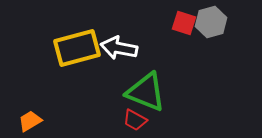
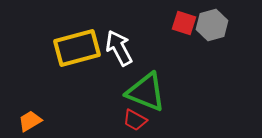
gray hexagon: moved 1 px right, 3 px down
white arrow: rotated 51 degrees clockwise
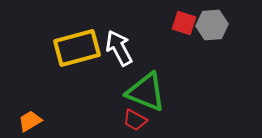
gray hexagon: rotated 12 degrees clockwise
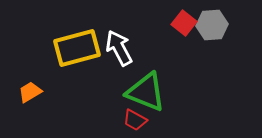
red square: rotated 20 degrees clockwise
orange trapezoid: moved 29 px up
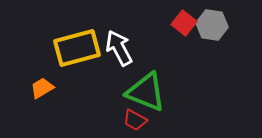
gray hexagon: rotated 12 degrees clockwise
orange trapezoid: moved 12 px right, 4 px up
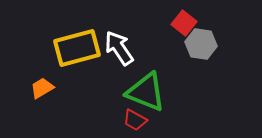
gray hexagon: moved 11 px left, 19 px down
white arrow: rotated 6 degrees counterclockwise
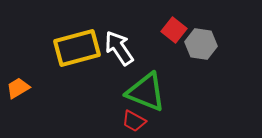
red square: moved 10 px left, 7 px down
orange trapezoid: moved 24 px left
red trapezoid: moved 1 px left, 1 px down
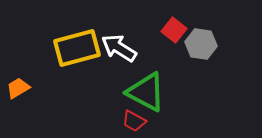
white arrow: rotated 24 degrees counterclockwise
green triangle: rotated 6 degrees clockwise
